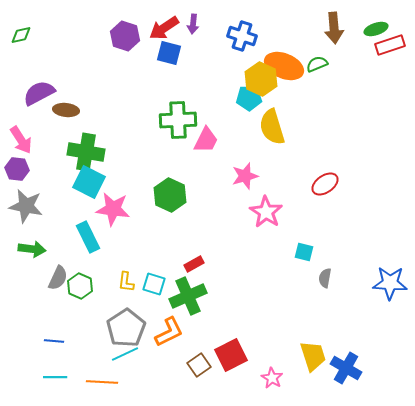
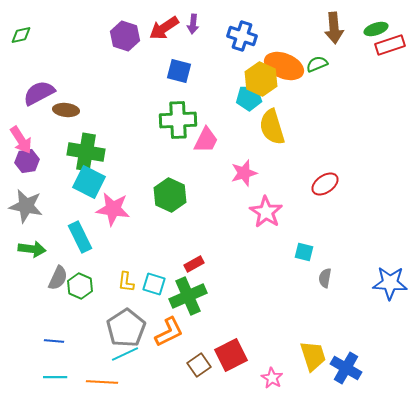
blue square at (169, 53): moved 10 px right, 18 px down
purple hexagon at (17, 169): moved 10 px right, 8 px up; rotated 15 degrees counterclockwise
pink star at (245, 176): moved 1 px left, 3 px up
cyan rectangle at (88, 237): moved 8 px left
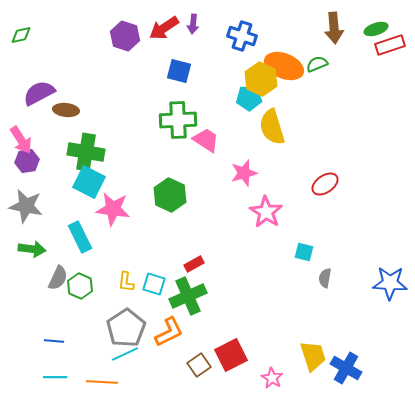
pink trapezoid at (206, 140): rotated 84 degrees counterclockwise
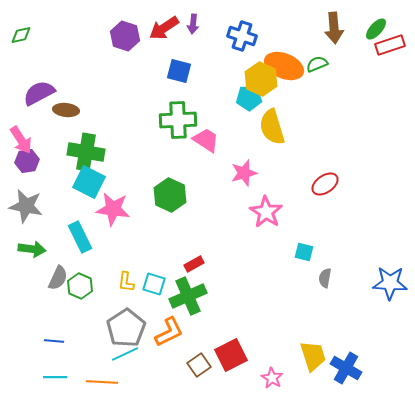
green ellipse at (376, 29): rotated 30 degrees counterclockwise
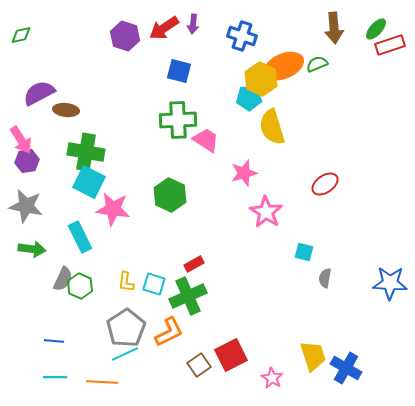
orange ellipse at (284, 66): rotated 45 degrees counterclockwise
gray semicircle at (58, 278): moved 5 px right, 1 px down
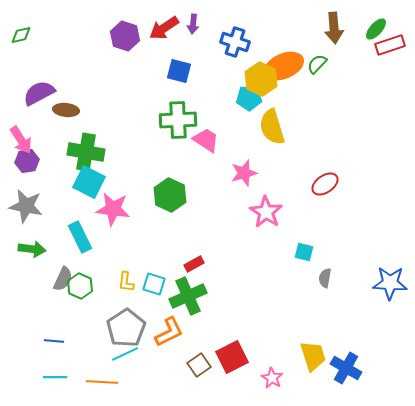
blue cross at (242, 36): moved 7 px left, 6 px down
green semicircle at (317, 64): rotated 25 degrees counterclockwise
red square at (231, 355): moved 1 px right, 2 px down
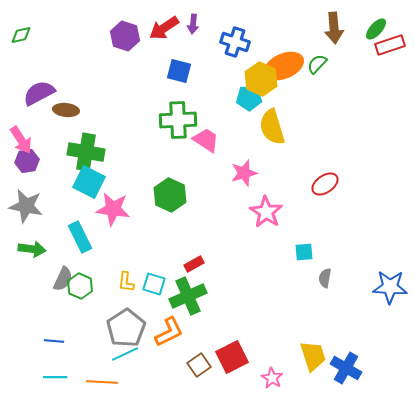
cyan square at (304, 252): rotated 18 degrees counterclockwise
blue star at (390, 283): moved 4 px down
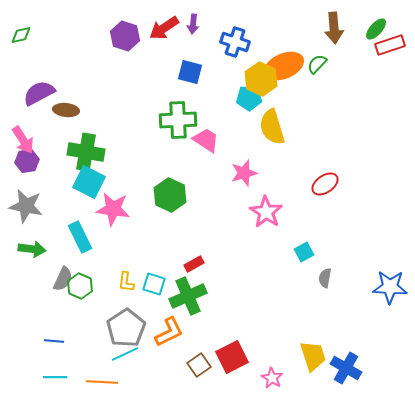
blue square at (179, 71): moved 11 px right, 1 px down
pink arrow at (21, 140): moved 2 px right
cyan square at (304, 252): rotated 24 degrees counterclockwise
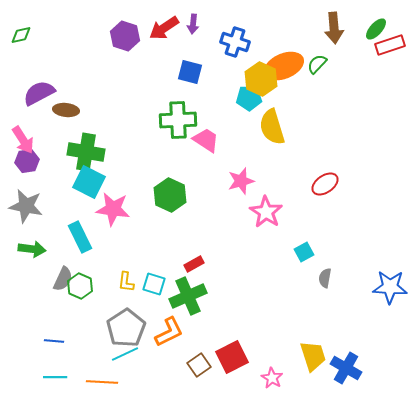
pink star at (244, 173): moved 3 px left, 8 px down
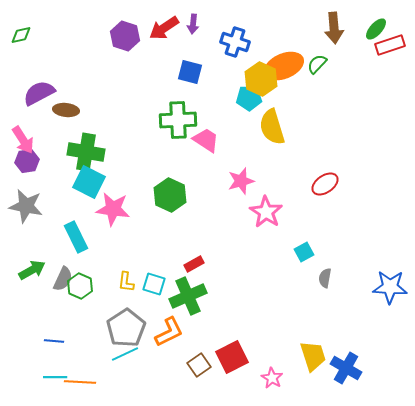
cyan rectangle at (80, 237): moved 4 px left
green arrow at (32, 249): moved 21 px down; rotated 36 degrees counterclockwise
orange line at (102, 382): moved 22 px left
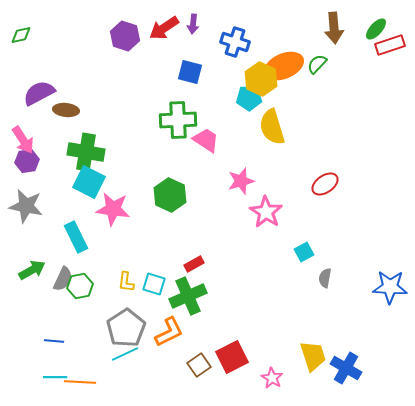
green hexagon at (80, 286): rotated 25 degrees clockwise
